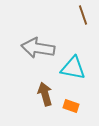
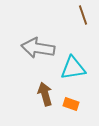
cyan triangle: rotated 20 degrees counterclockwise
orange rectangle: moved 2 px up
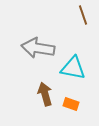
cyan triangle: rotated 20 degrees clockwise
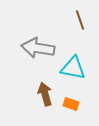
brown line: moved 3 px left, 5 px down
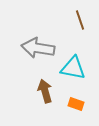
brown arrow: moved 3 px up
orange rectangle: moved 5 px right
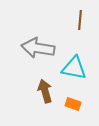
brown line: rotated 24 degrees clockwise
cyan triangle: moved 1 px right
orange rectangle: moved 3 px left
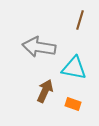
brown line: rotated 12 degrees clockwise
gray arrow: moved 1 px right, 1 px up
brown arrow: rotated 40 degrees clockwise
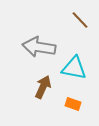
brown line: rotated 60 degrees counterclockwise
brown arrow: moved 2 px left, 4 px up
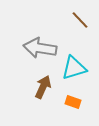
gray arrow: moved 1 px right, 1 px down
cyan triangle: rotated 28 degrees counterclockwise
orange rectangle: moved 2 px up
